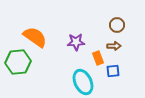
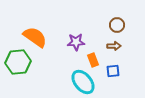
orange rectangle: moved 5 px left, 2 px down
cyan ellipse: rotated 15 degrees counterclockwise
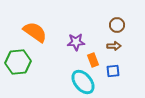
orange semicircle: moved 5 px up
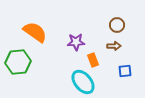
blue square: moved 12 px right
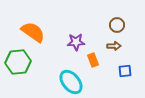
orange semicircle: moved 2 px left
cyan ellipse: moved 12 px left
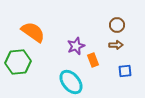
purple star: moved 4 px down; rotated 18 degrees counterclockwise
brown arrow: moved 2 px right, 1 px up
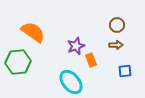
orange rectangle: moved 2 px left
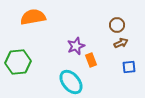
orange semicircle: moved 15 px up; rotated 45 degrees counterclockwise
brown arrow: moved 5 px right, 2 px up; rotated 24 degrees counterclockwise
blue square: moved 4 px right, 4 px up
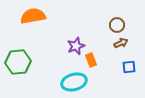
orange semicircle: moved 1 px up
cyan ellipse: moved 3 px right; rotated 65 degrees counterclockwise
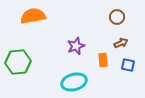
brown circle: moved 8 px up
orange rectangle: moved 12 px right; rotated 16 degrees clockwise
blue square: moved 1 px left, 2 px up; rotated 16 degrees clockwise
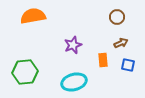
purple star: moved 3 px left, 1 px up
green hexagon: moved 7 px right, 10 px down
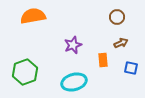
blue square: moved 3 px right, 3 px down
green hexagon: rotated 15 degrees counterclockwise
